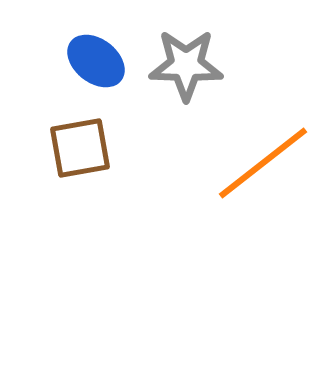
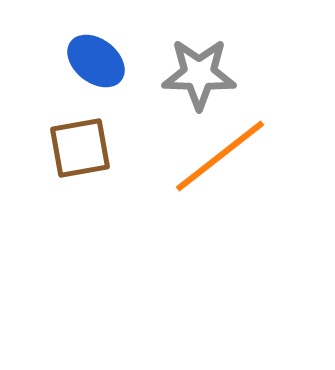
gray star: moved 13 px right, 9 px down
orange line: moved 43 px left, 7 px up
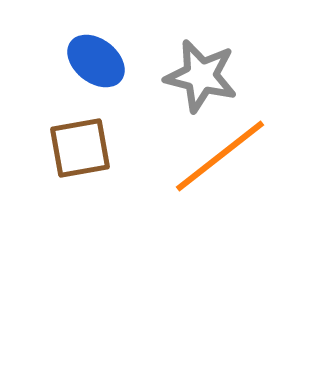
gray star: moved 2 px right, 2 px down; rotated 12 degrees clockwise
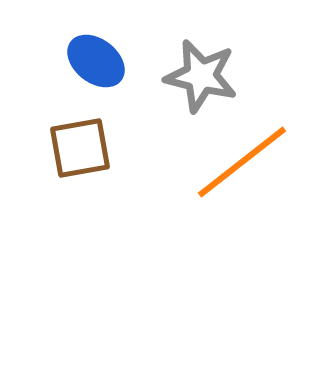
orange line: moved 22 px right, 6 px down
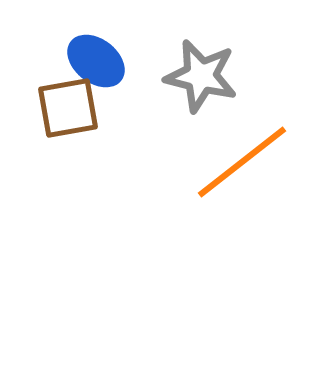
brown square: moved 12 px left, 40 px up
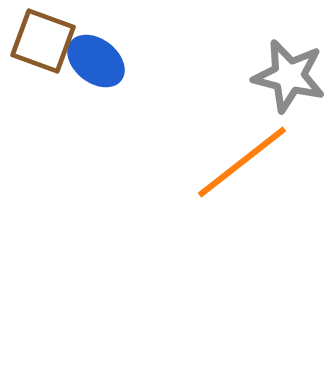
gray star: moved 88 px right
brown square: moved 25 px left, 67 px up; rotated 30 degrees clockwise
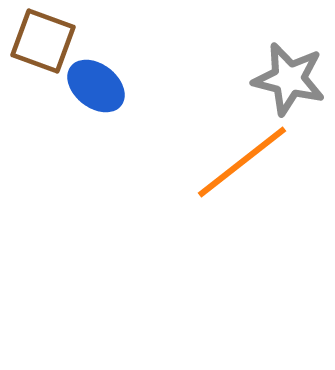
blue ellipse: moved 25 px down
gray star: moved 3 px down
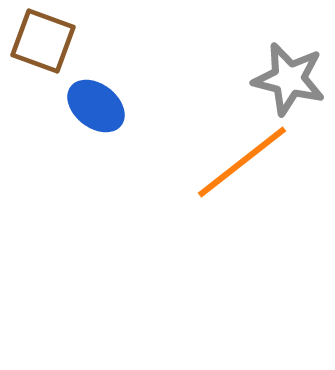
blue ellipse: moved 20 px down
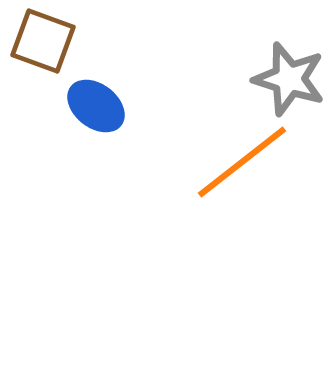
gray star: rotated 4 degrees clockwise
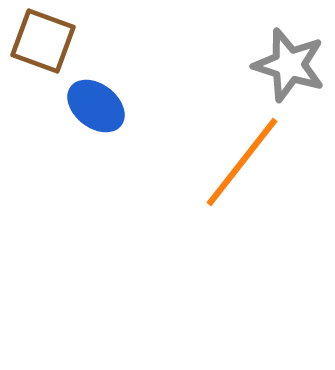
gray star: moved 14 px up
orange line: rotated 14 degrees counterclockwise
